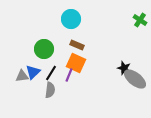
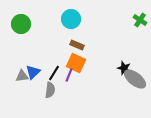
green circle: moved 23 px left, 25 px up
black line: moved 3 px right
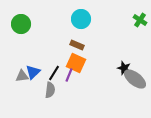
cyan circle: moved 10 px right
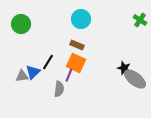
black line: moved 6 px left, 11 px up
gray semicircle: moved 9 px right, 1 px up
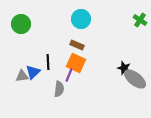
black line: rotated 35 degrees counterclockwise
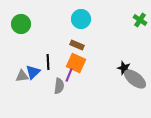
gray semicircle: moved 3 px up
